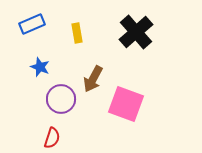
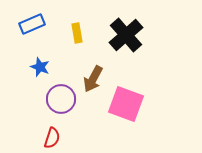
black cross: moved 10 px left, 3 px down
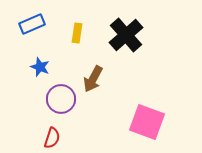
yellow rectangle: rotated 18 degrees clockwise
pink square: moved 21 px right, 18 px down
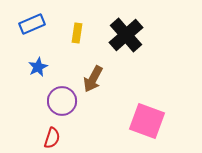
blue star: moved 2 px left; rotated 24 degrees clockwise
purple circle: moved 1 px right, 2 px down
pink square: moved 1 px up
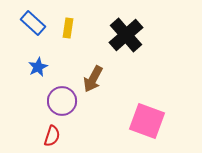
blue rectangle: moved 1 px right, 1 px up; rotated 65 degrees clockwise
yellow rectangle: moved 9 px left, 5 px up
red semicircle: moved 2 px up
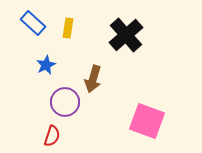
blue star: moved 8 px right, 2 px up
brown arrow: rotated 12 degrees counterclockwise
purple circle: moved 3 px right, 1 px down
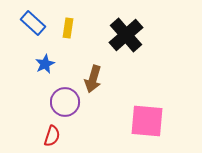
blue star: moved 1 px left, 1 px up
pink square: rotated 15 degrees counterclockwise
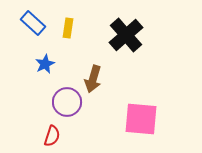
purple circle: moved 2 px right
pink square: moved 6 px left, 2 px up
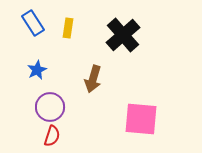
blue rectangle: rotated 15 degrees clockwise
black cross: moved 3 px left
blue star: moved 8 px left, 6 px down
purple circle: moved 17 px left, 5 px down
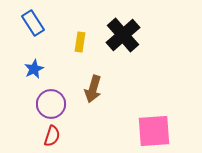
yellow rectangle: moved 12 px right, 14 px down
blue star: moved 3 px left, 1 px up
brown arrow: moved 10 px down
purple circle: moved 1 px right, 3 px up
pink square: moved 13 px right, 12 px down; rotated 9 degrees counterclockwise
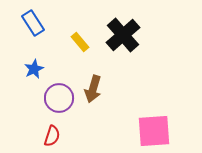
yellow rectangle: rotated 48 degrees counterclockwise
purple circle: moved 8 px right, 6 px up
